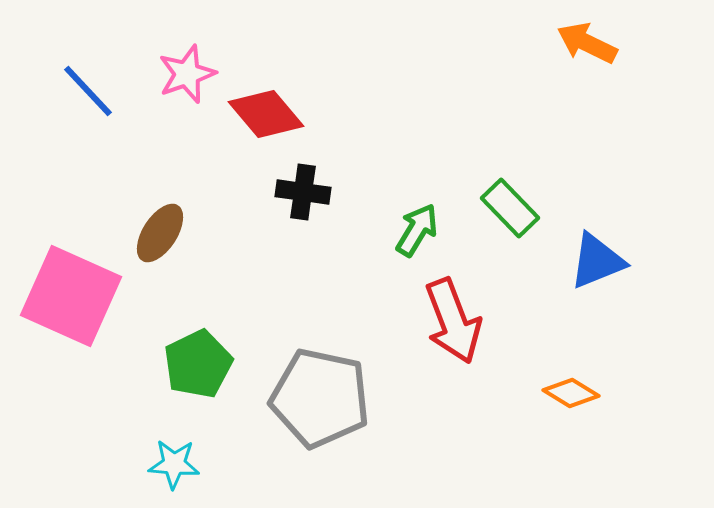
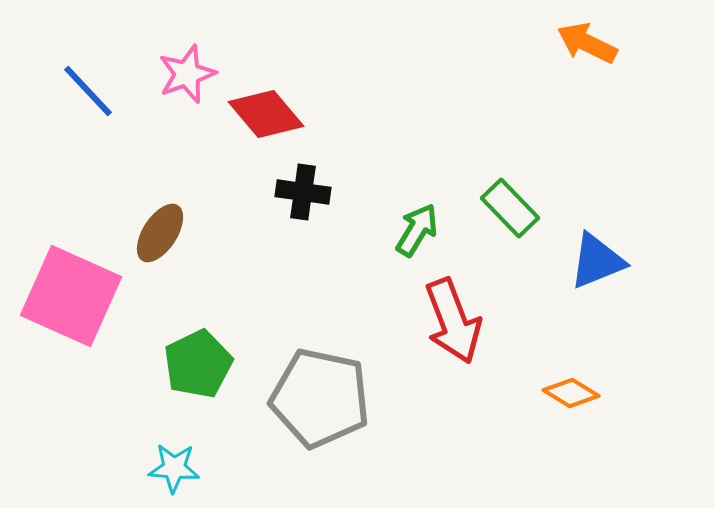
cyan star: moved 4 px down
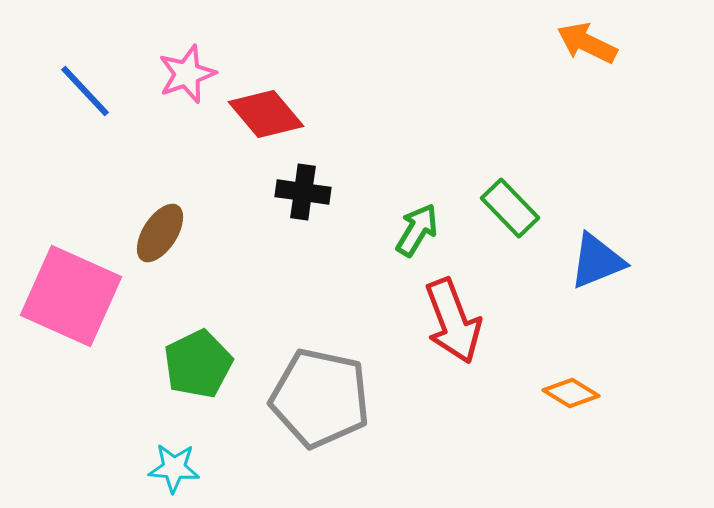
blue line: moved 3 px left
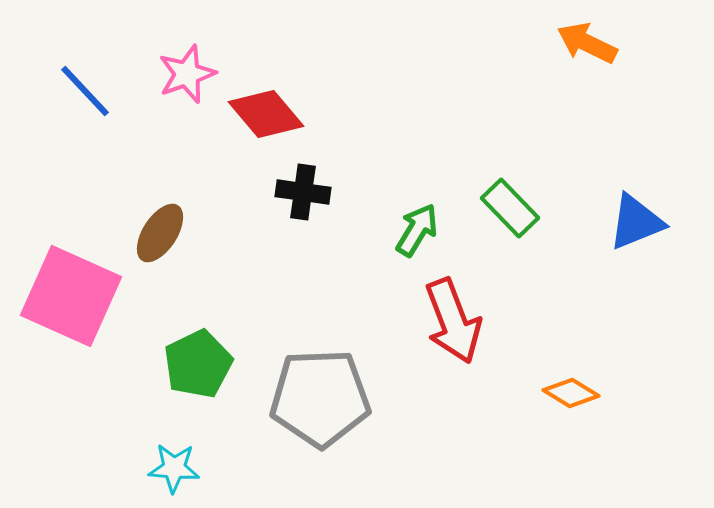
blue triangle: moved 39 px right, 39 px up
gray pentagon: rotated 14 degrees counterclockwise
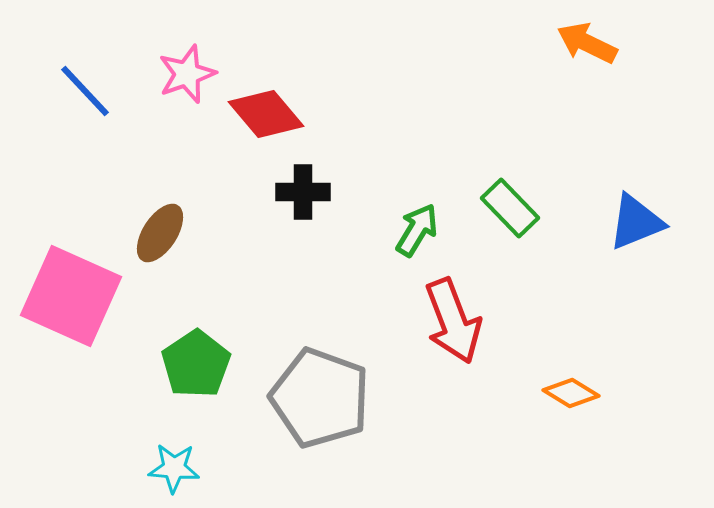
black cross: rotated 8 degrees counterclockwise
green pentagon: moved 2 px left; rotated 8 degrees counterclockwise
gray pentagon: rotated 22 degrees clockwise
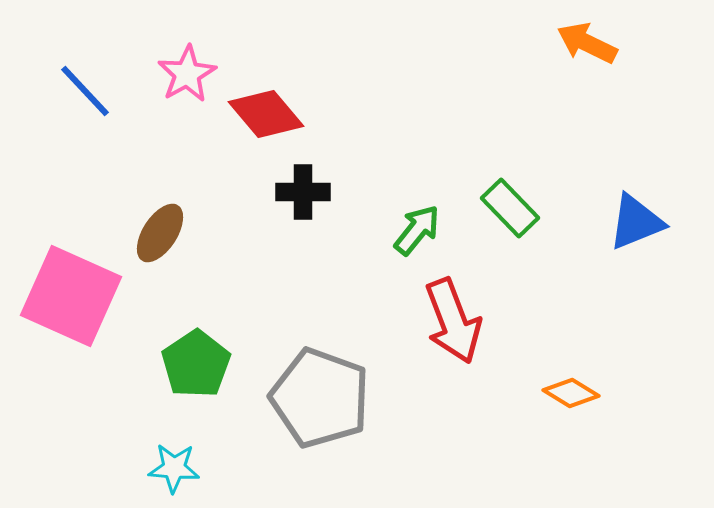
pink star: rotated 10 degrees counterclockwise
green arrow: rotated 8 degrees clockwise
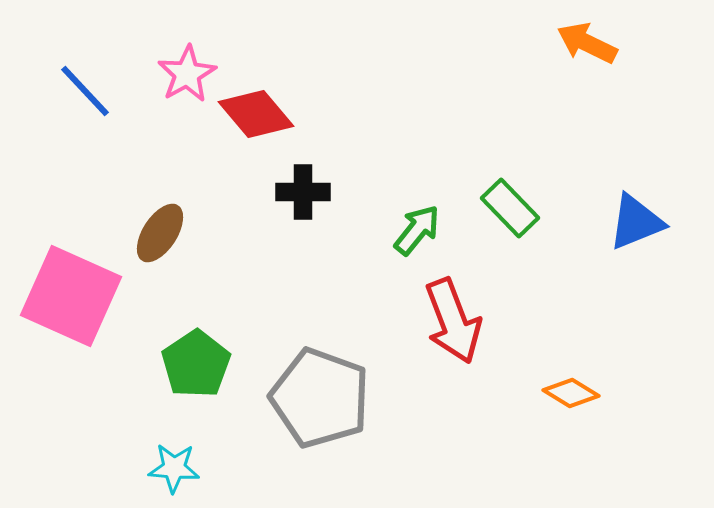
red diamond: moved 10 px left
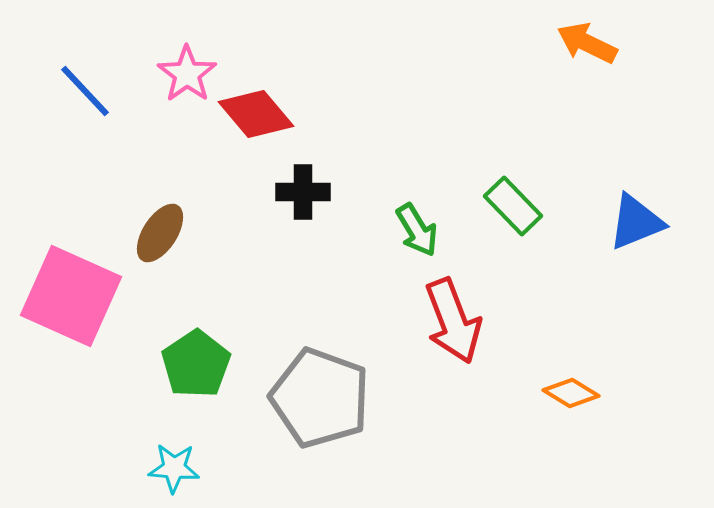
pink star: rotated 6 degrees counterclockwise
green rectangle: moved 3 px right, 2 px up
green arrow: rotated 110 degrees clockwise
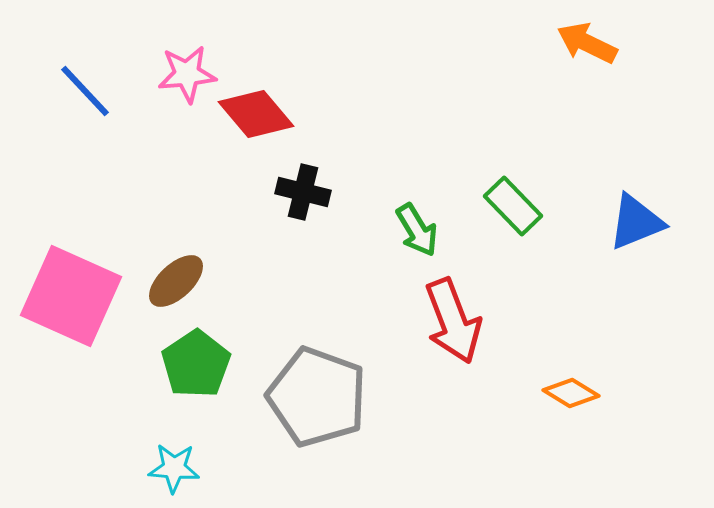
pink star: rotated 30 degrees clockwise
black cross: rotated 14 degrees clockwise
brown ellipse: moved 16 px right, 48 px down; rotated 14 degrees clockwise
gray pentagon: moved 3 px left, 1 px up
